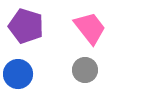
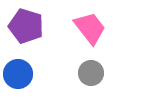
gray circle: moved 6 px right, 3 px down
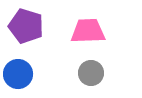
pink trapezoid: moved 2 px left, 3 px down; rotated 54 degrees counterclockwise
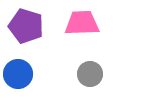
pink trapezoid: moved 6 px left, 8 px up
gray circle: moved 1 px left, 1 px down
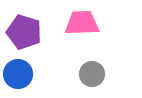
purple pentagon: moved 2 px left, 6 px down
gray circle: moved 2 px right
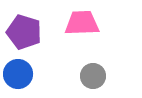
gray circle: moved 1 px right, 2 px down
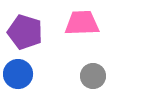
purple pentagon: moved 1 px right
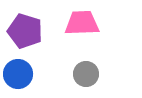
purple pentagon: moved 1 px up
gray circle: moved 7 px left, 2 px up
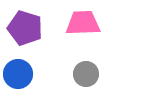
pink trapezoid: moved 1 px right
purple pentagon: moved 3 px up
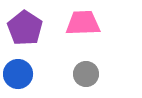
purple pentagon: rotated 16 degrees clockwise
